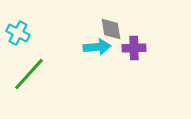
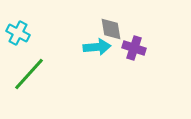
purple cross: rotated 20 degrees clockwise
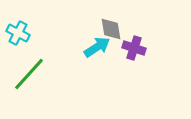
cyan arrow: rotated 28 degrees counterclockwise
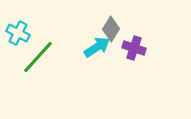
gray diamond: rotated 40 degrees clockwise
green line: moved 9 px right, 17 px up
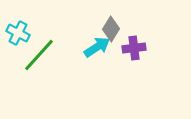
purple cross: rotated 25 degrees counterclockwise
green line: moved 1 px right, 2 px up
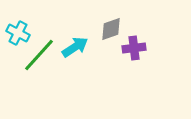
gray diamond: rotated 40 degrees clockwise
cyan arrow: moved 22 px left
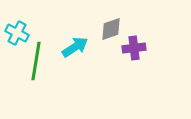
cyan cross: moved 1 px left
green line: moved 3 px left, 6 px down; rotated 33 degrees counterclockwise
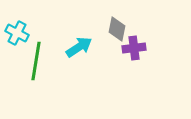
gray diamond: moved 6 px right; rotated 60 degrees counterclockwise
cyan arrow: moved 4 px right
